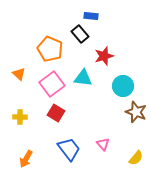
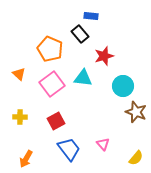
red square: moved 8 px down; rotated 30 degrees clockwise
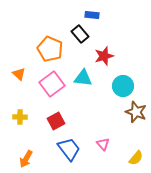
blue rectangle: moved 1 px right, 1 px up
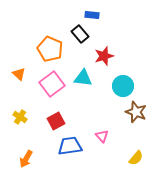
yellow cross: rotated 32 degrees clockwise
pink triangle: moved 1 px left, 8 px up
blue trapezoid: moved 1 px right, 3 px up; rotated 60 degrees counterclockwise
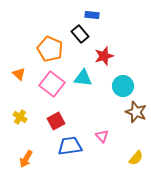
pink square: rotated 15 degrees counterclockwise
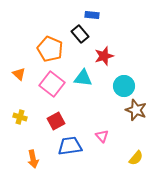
cyan circle: moved 1 px right
brown star: moved 2 px up
yellow cross: rotated 16 degrees counterclockwise
orange arrow: moved 7 px right; rotated 42 degrees counterclockwise
